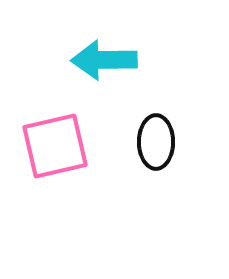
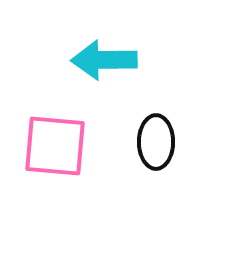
pink square: rotated 18 degrees clockwise
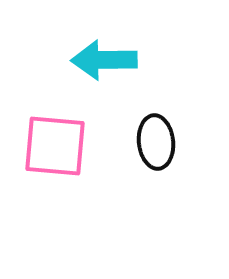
black ellipse: rotated 6 degrees counterclockwise
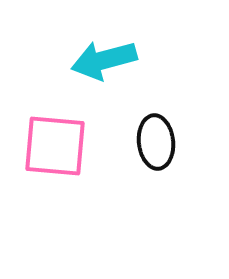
cyan arrow: rotated 14 degrees counterclockwise
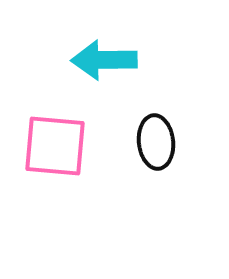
cyan arrow: rotated 14 degrees clockwise
